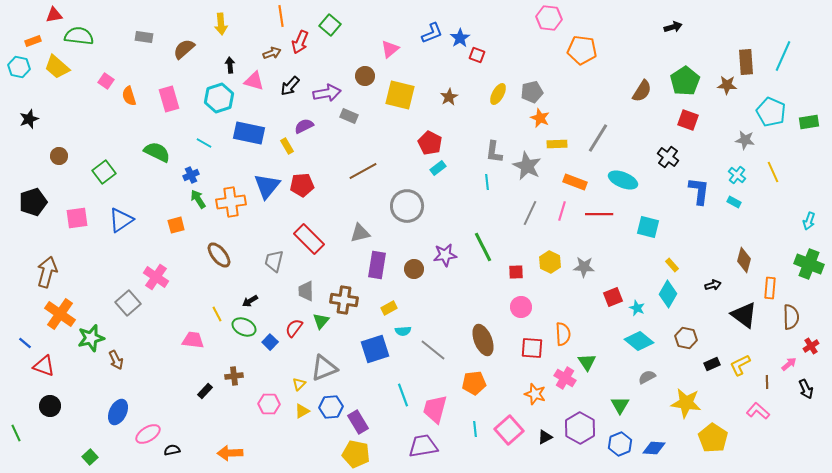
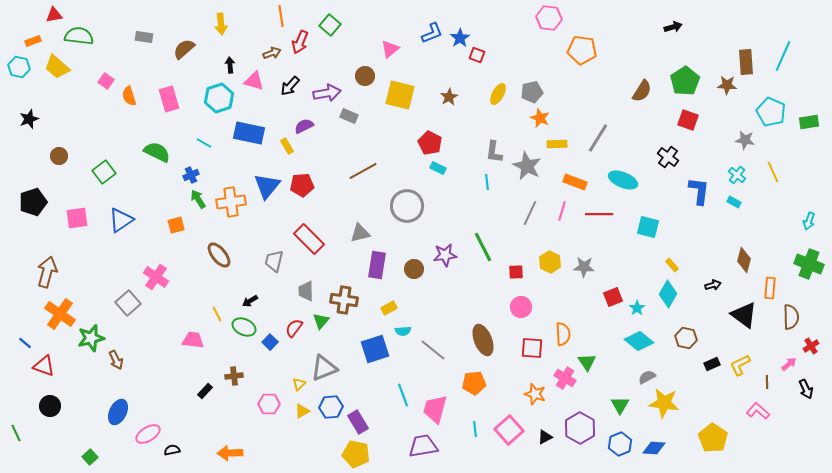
cyan rectangle at (438, 168): rotated 63 degrees clockwise
cyan star at (637, 308): rotated 14 degrees clockwise
yellow star at (686, 403): moved 22 px left
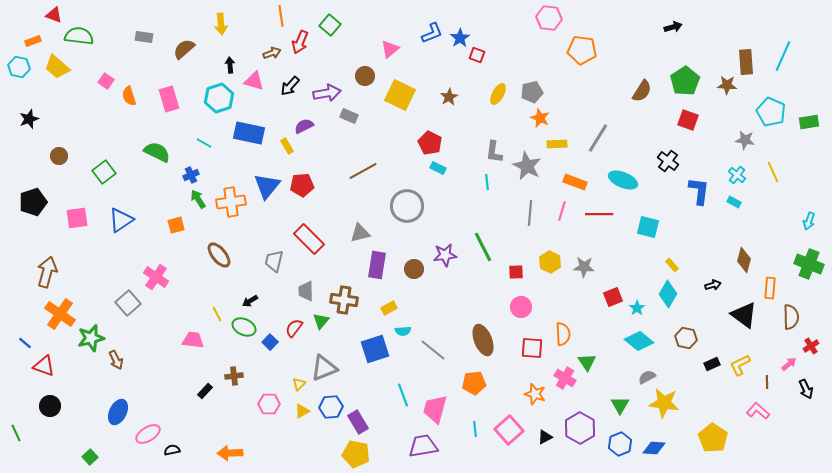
red triangle at (54, 15): rotated 30 degrees clockwise
yellow square at (400, 95): rotated 12 degrees clockwise
black cross at (668, 157): moved 4 px down
gray line at (530, 213): rotated 20 degrees counterclockwise
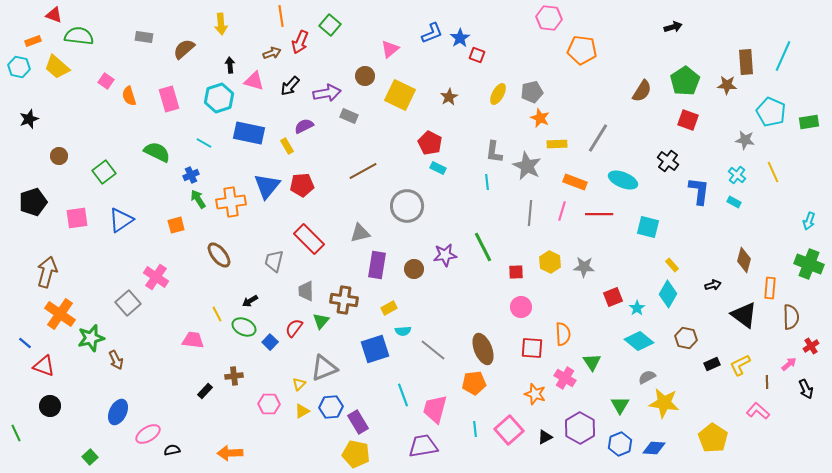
brown ellipse at (483, 340): moved 9 px down
green triangle at (587, 362): moved 5 px right
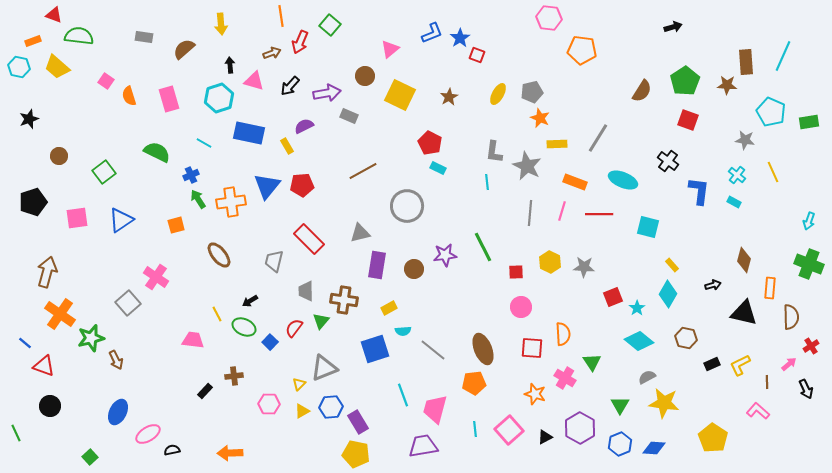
black triangle at (744, 315): moved 2 px up; rotated 24 degrees counterclockwise
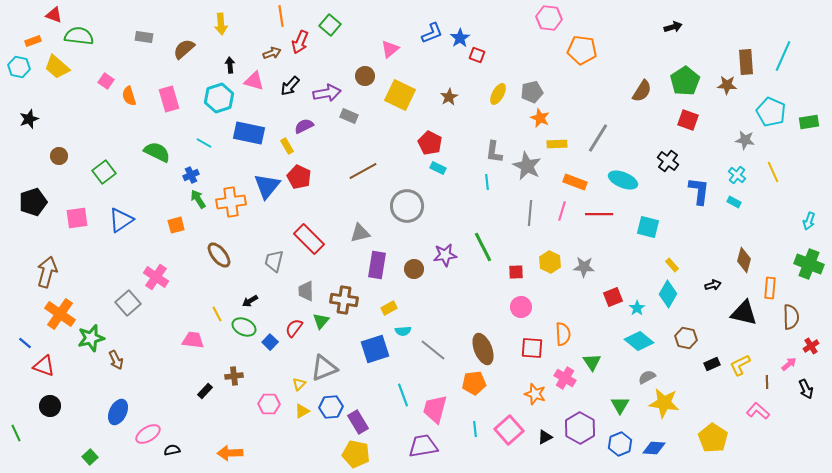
red pentagon at (302, 185): moved 3 px left, 8 px up; rotated 30 degrees clockwise
